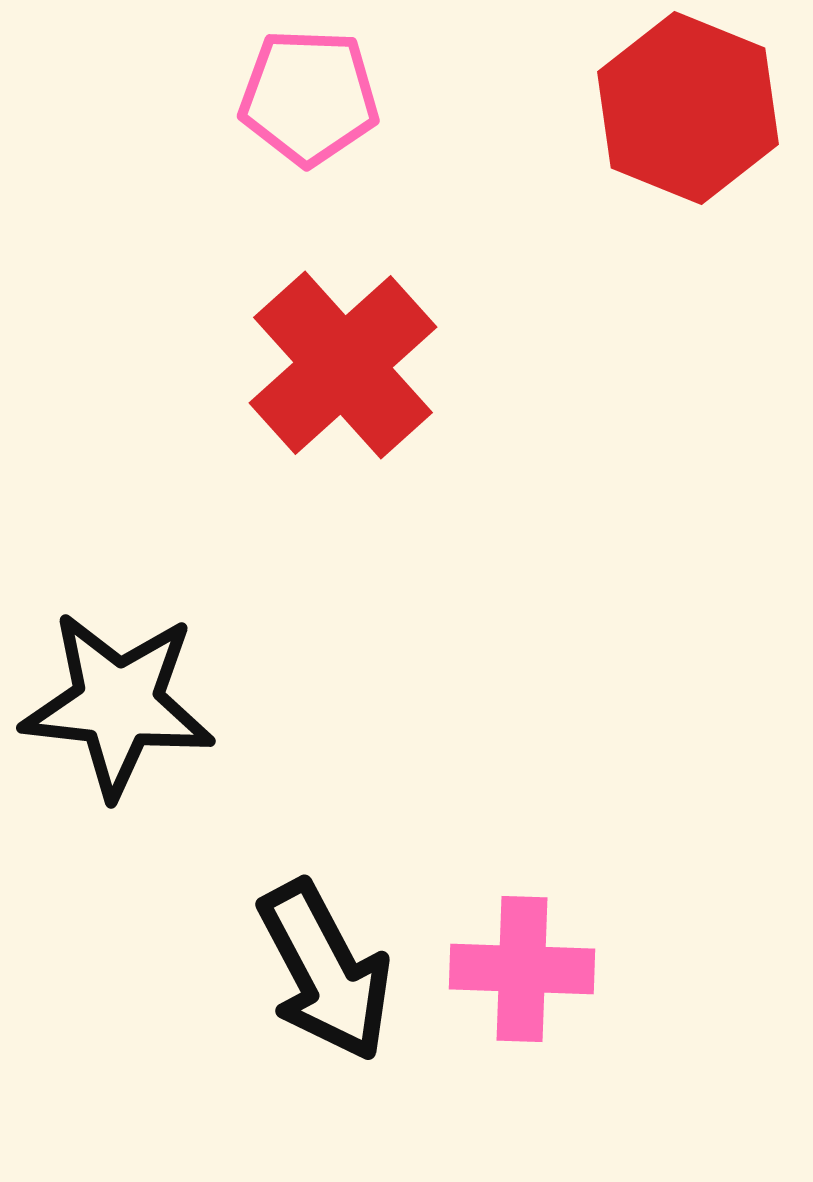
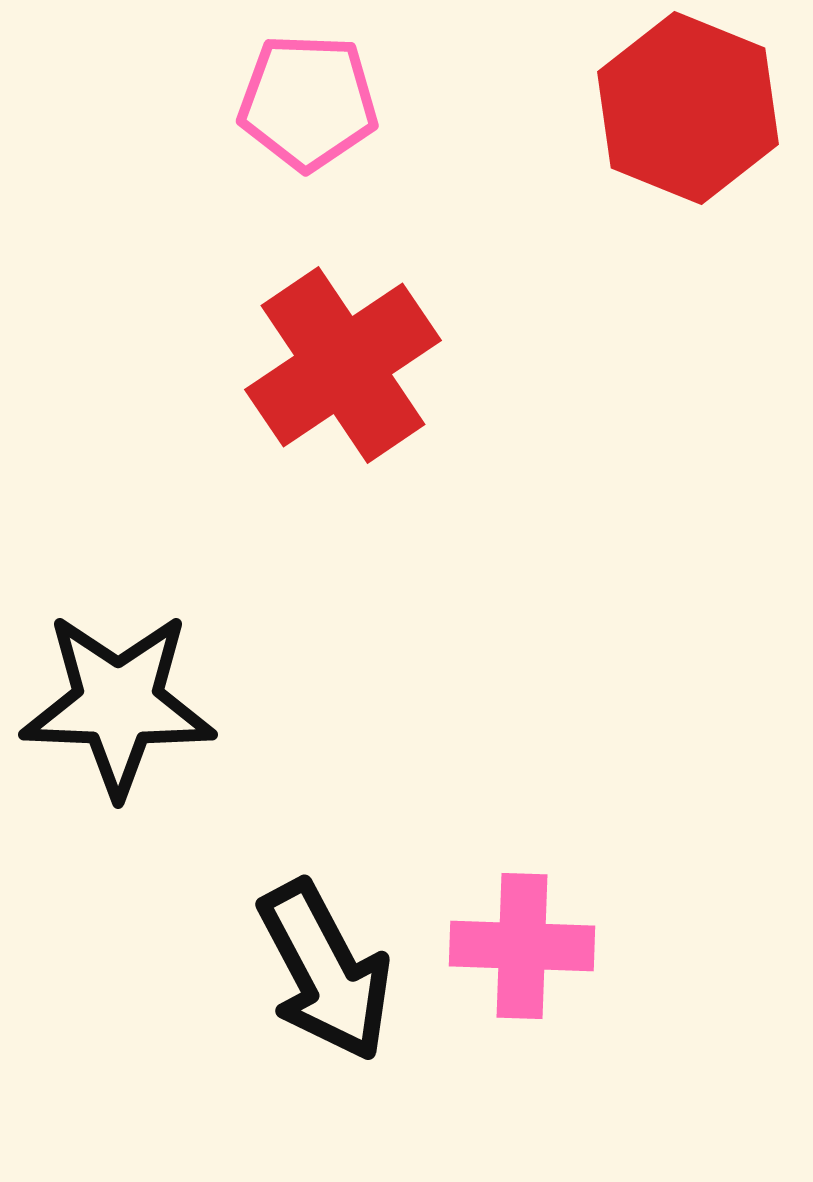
pink pentagon: moved 1 px left, 5 px down
red cross: rotated 8 degrees clockwise
black star: rotated 4 degrees counterclockwise
pink cross: moved 23 px up
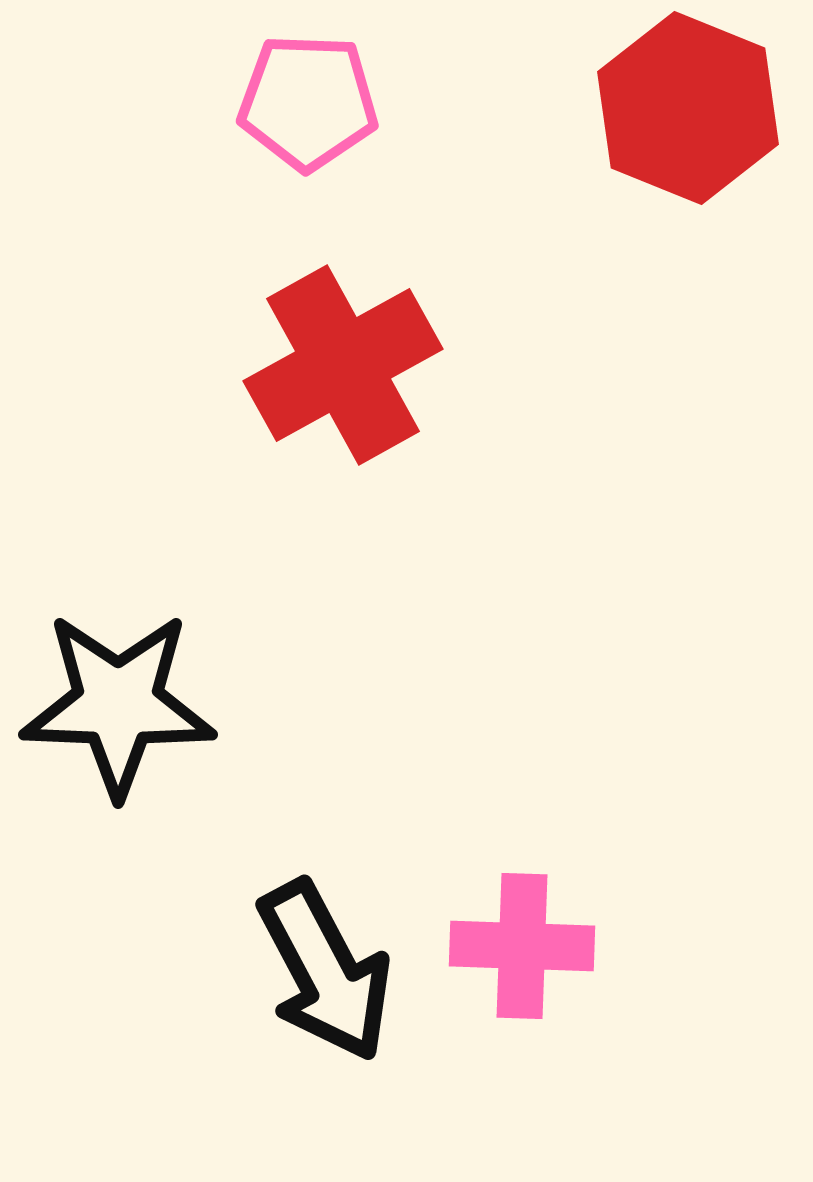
red cross: rotated 5 degrees clockwise
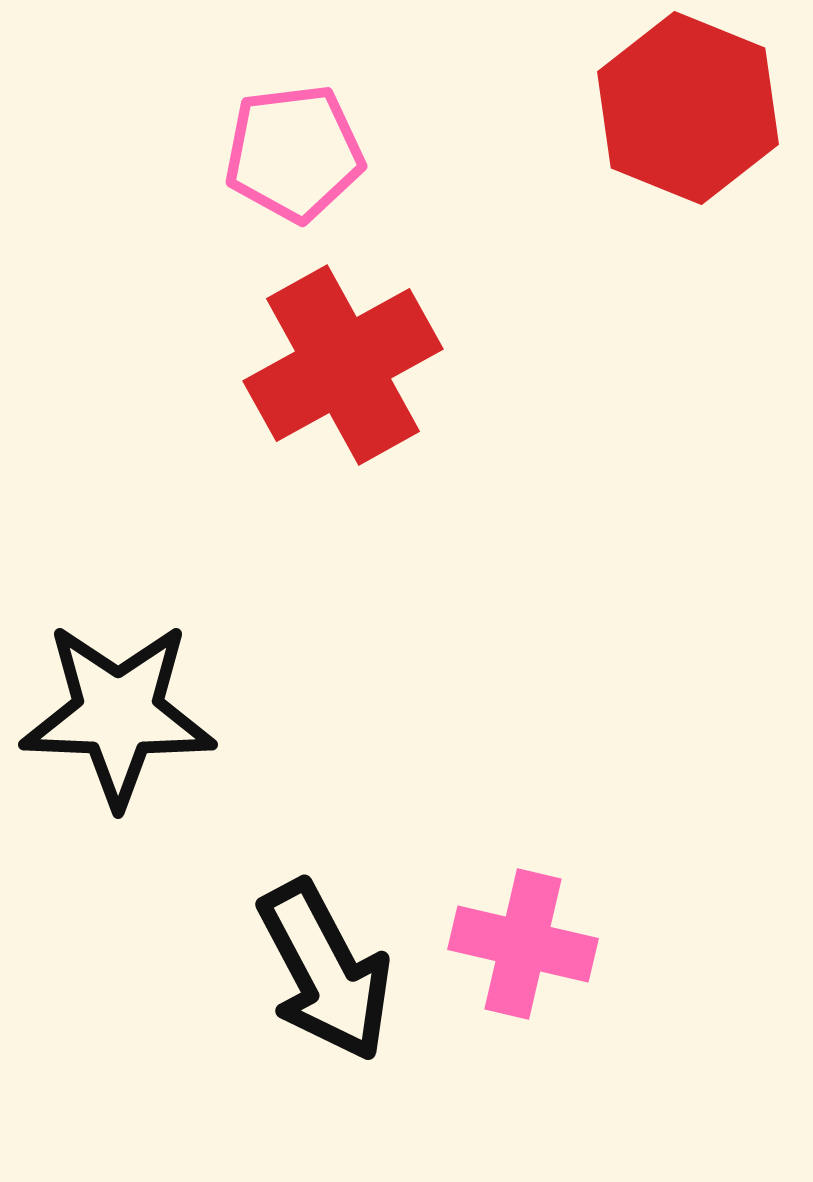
pink pentagon: moved 14 px left, 51 px down; rotated 9 degrees counterclockwise
black star: moved 10 px down
pink cross: moved 1 px right, 2 px up; rotated 11 degrees clockwise
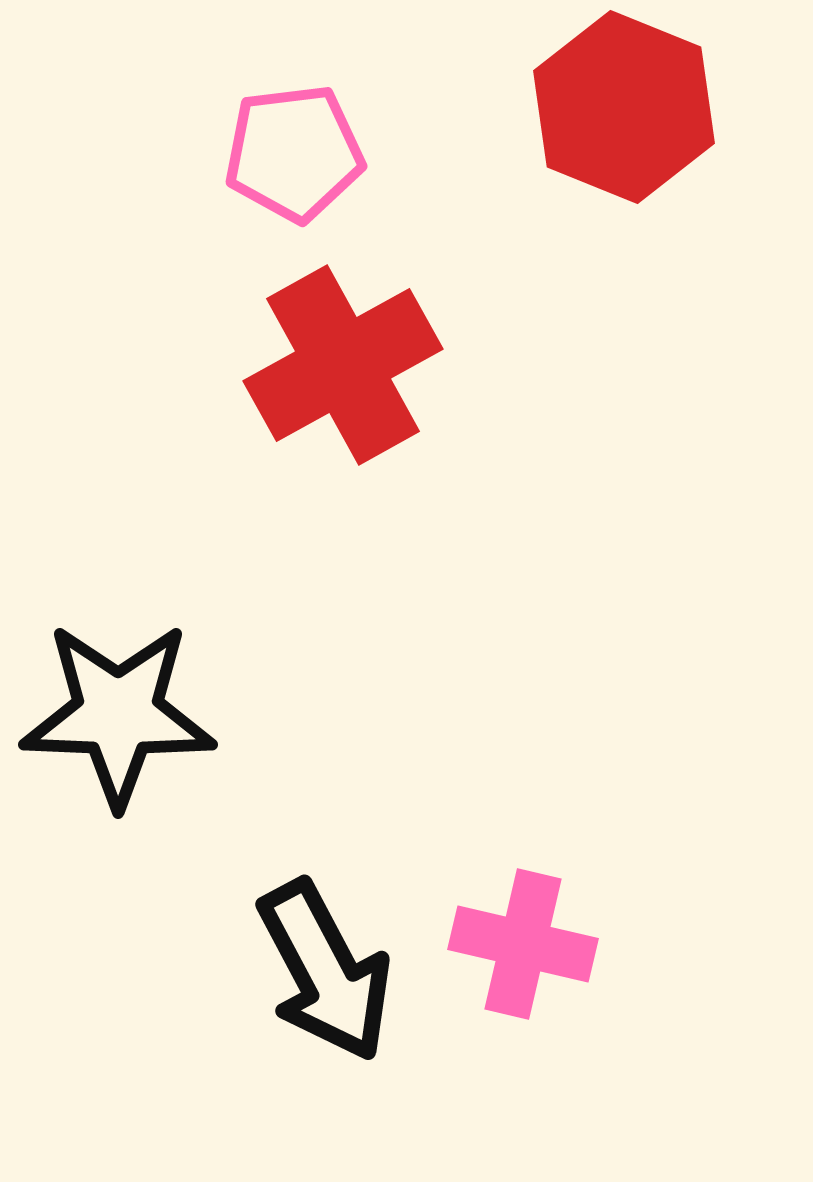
red hexagon: moved 64 px left, 1 px up
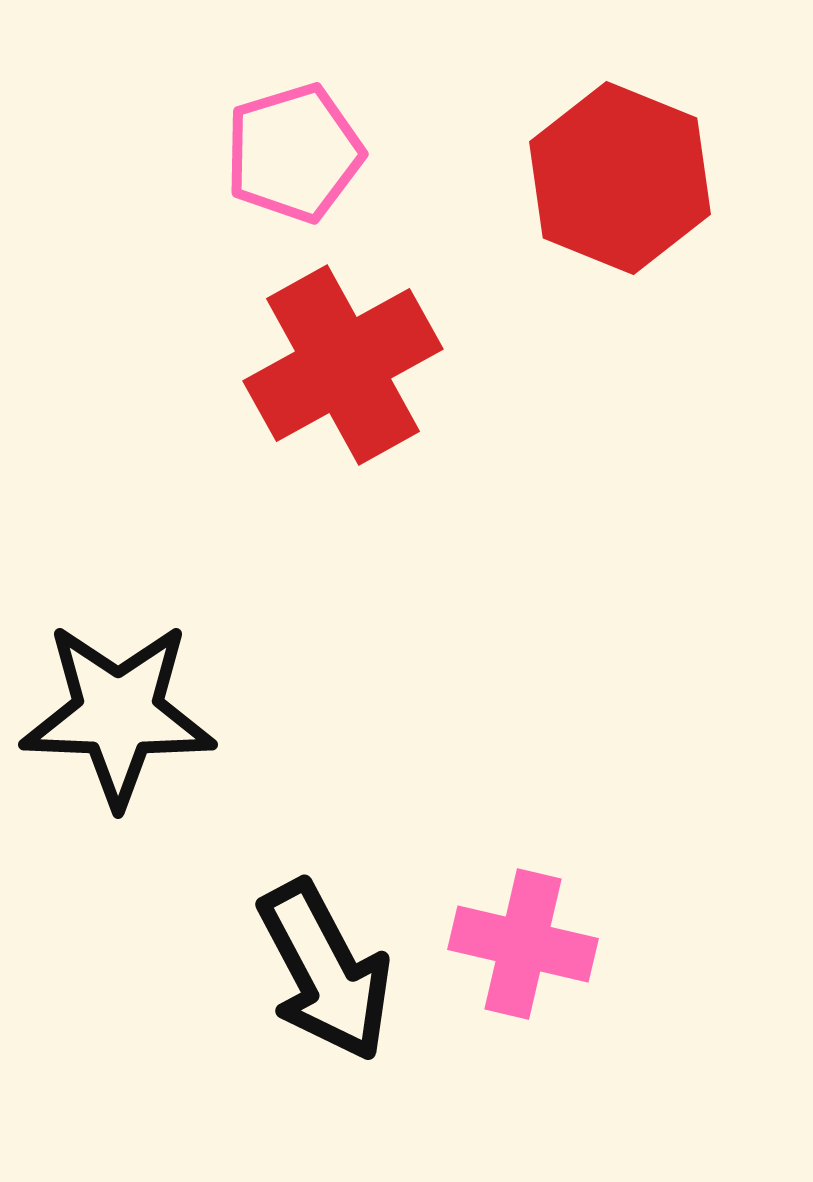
red hexagon: moved 4 px left, 71 px down
pink pentagon: rotated 10 degrees counterclockwise
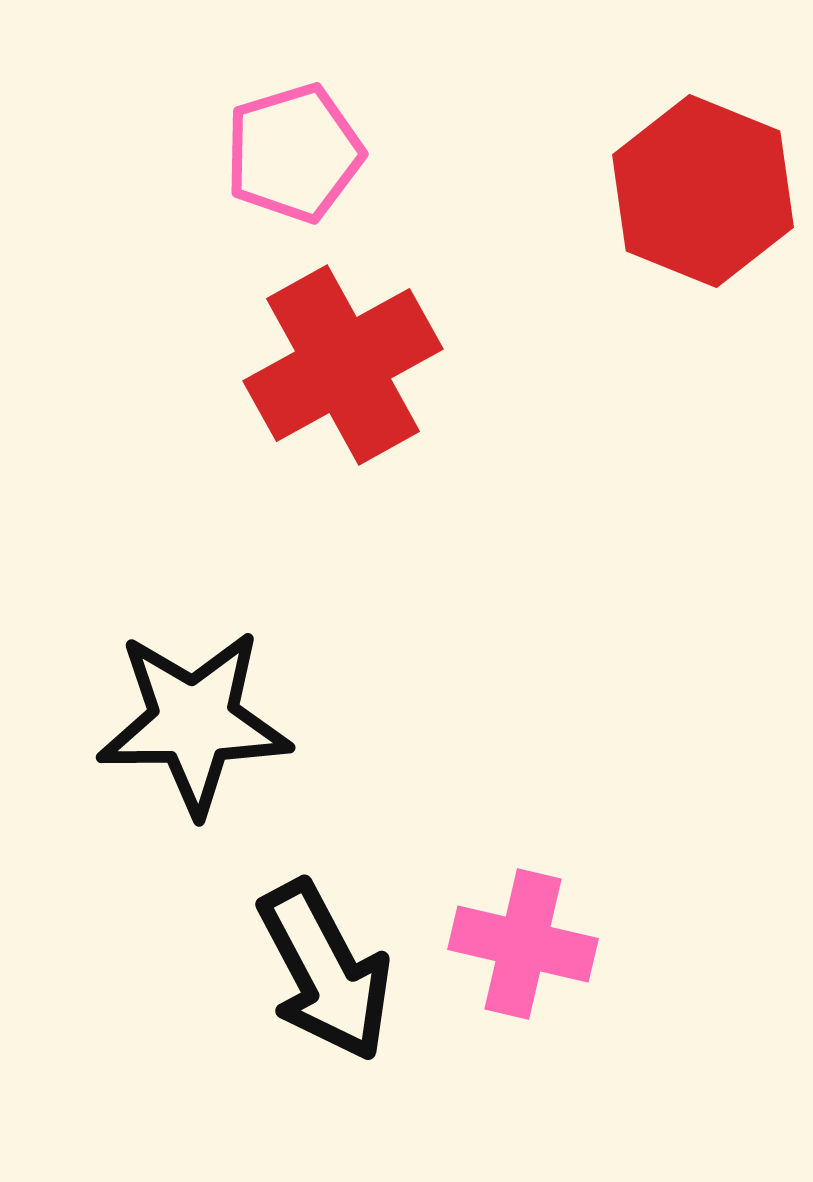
red hexagon: moved 83 px right, 13 px down
black star: moved 76 px right, 8 px down; rotated 3 degrees counterclockwise
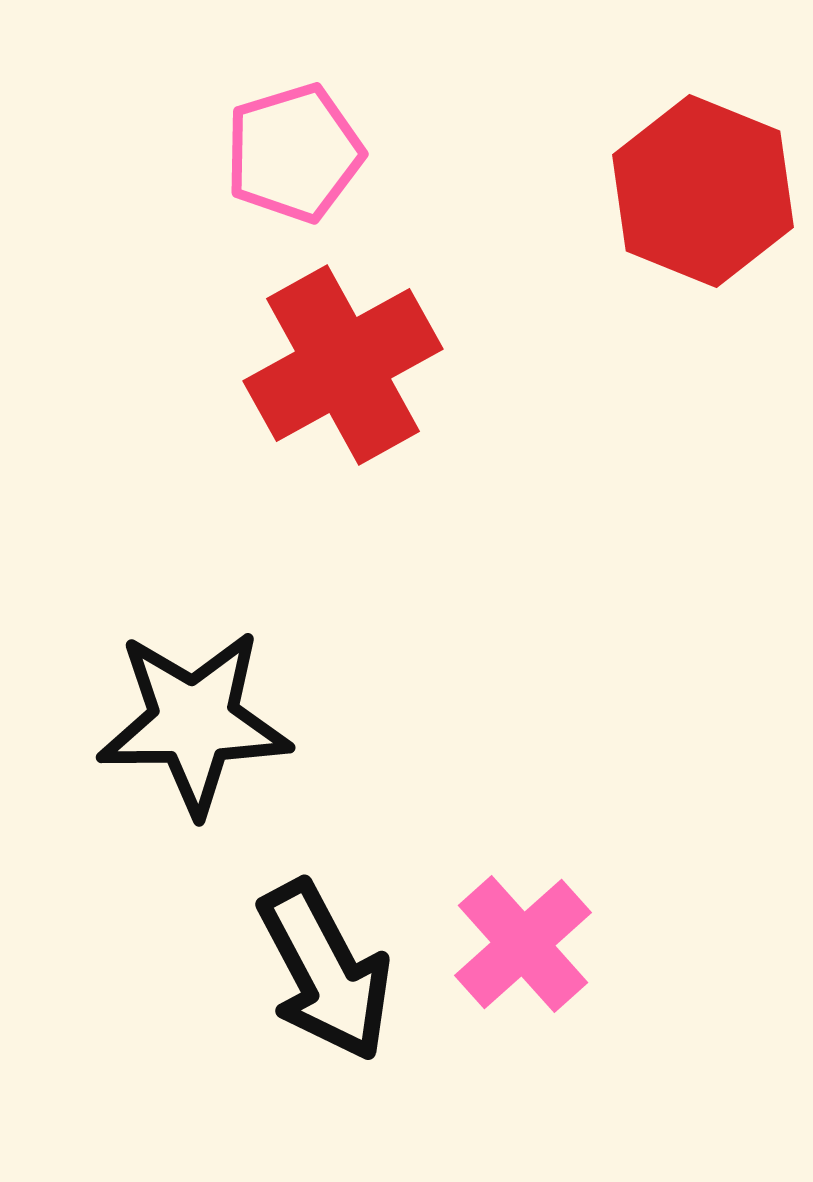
pink cross: rotated 35 degrees clockwise
